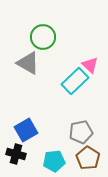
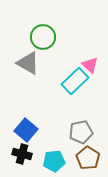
blue square: rotated 20 degrees counterclockwise
black cross: moved 6 px right
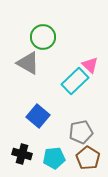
blue square: moved 12 px right, 14 px up
cyan pentagon: moved 3 px up
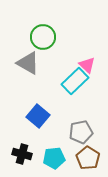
pink triangle: moved 3 px left
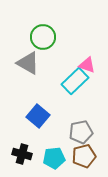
pink triangle: rotated 24 degrees counterclockwise
brown pentagon: moved 4 px left, 2 px up; rotated 25 degrees clockwise
